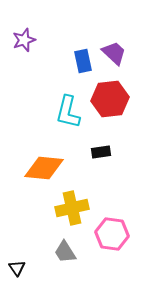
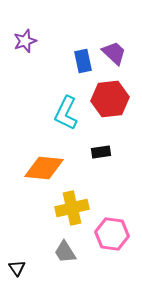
purple star: moved 1 px right, 1 px down
cyan L-shape: moved 2 px left, 1 px down; rotated 12 degrees clockwise
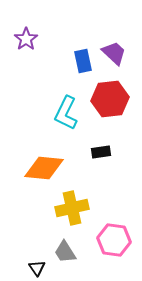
purple star: moved 1 px right, 2 px up; rotated 15 degrees counterclockwise
pink hexagon: moved 2 px right, 6 px down
black triangle: moved 20 px right
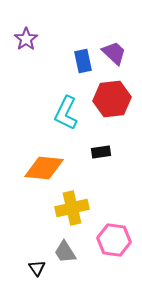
red hexagon: moved 2 px right
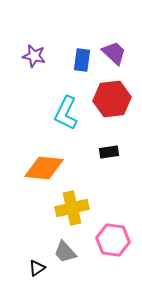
purple star: moved 8 px right, 17 px down; rotated 25 degrees counterclockwise
blue rectangle: moved 1 px left, 1 px up; rotated 20 degrees clockwise
black rectangle: moved 8 px right
pink hexagon: moved 1 px left
gray trapezoid: rotated 10 degrees counterclockwise
black triangle: rotated 30 degrees clockwise
